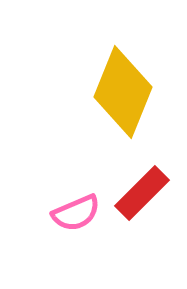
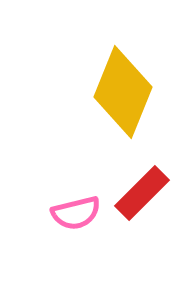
pink semicircle: rotated 9 degrees clockwise
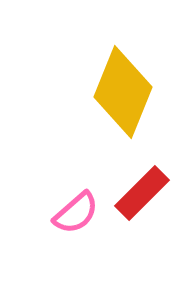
pink semicircle: rotated 27 degrees counterclockwise
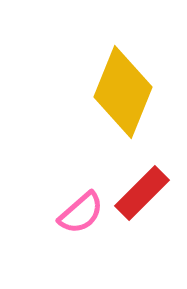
pink semicircle: moved 5 px right
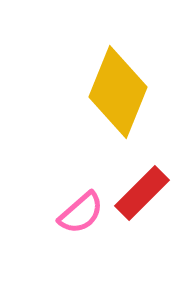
yellow diamond: moved 5 px left
